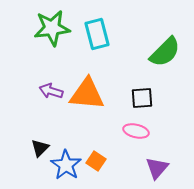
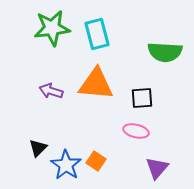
green semicircle: rotated 48 degrees clockwise
orange triangle: moved 9 px right, 10 px up
black triangle: moved 2 px left
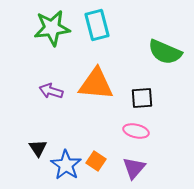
cyan rectangle: moved 9 px up
green semicircle: rotated 20 degrees clockwise
black triangle: rotated 18 degrees counterclockwise
purple triangle: moved 23 px left
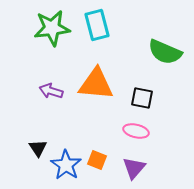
black square: rotated 15 degrees clockwise
orange square: moved 1 px right, 1 px up; rotated 12 degrees counterclockwise
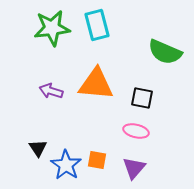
orange square: rotated 12 degrees counterclockwise
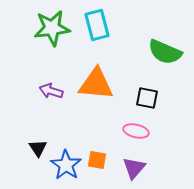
black square: moved 5 px right
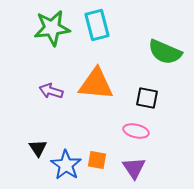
purple triangle: rotated 15 degrees counterclockwise
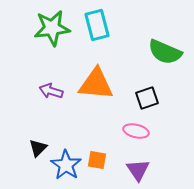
black square: rotated 30 degrees counterclockwise
black triangle: rotated 18 degrees clockwise
purple triangle: moved 4 px right, 2 px down
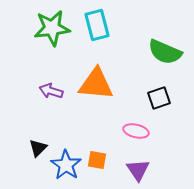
black square: moved 12 px right
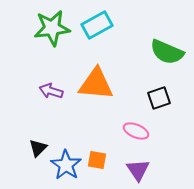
cyan rectangle: rotated 76 degrees clockwise
green semicircle: moved 2 px right
pink ellipse: rotated 10 degrees clockwise
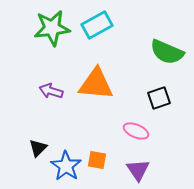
blue star: moved 1 px down
